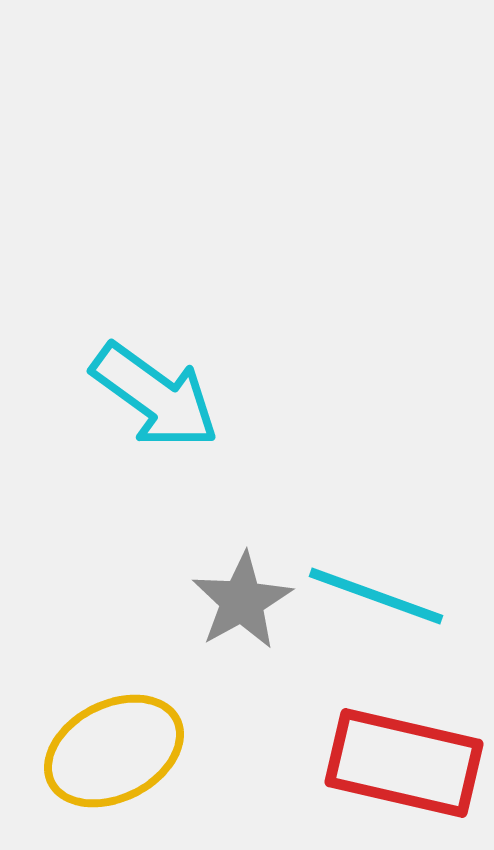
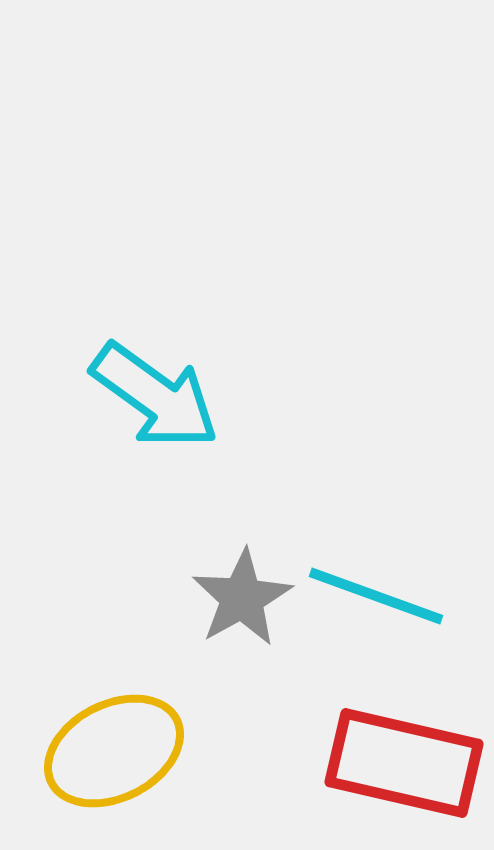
gray star: moved 3 px up
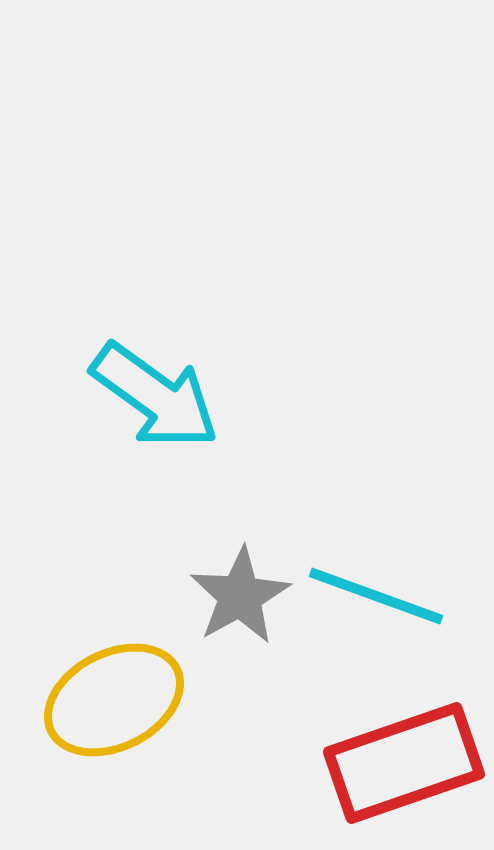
gray star: moved 2 px left, 2 px up
yellow ellipse: moved 51 px up
red rectangle: rotated 32 degrees counterclockwise
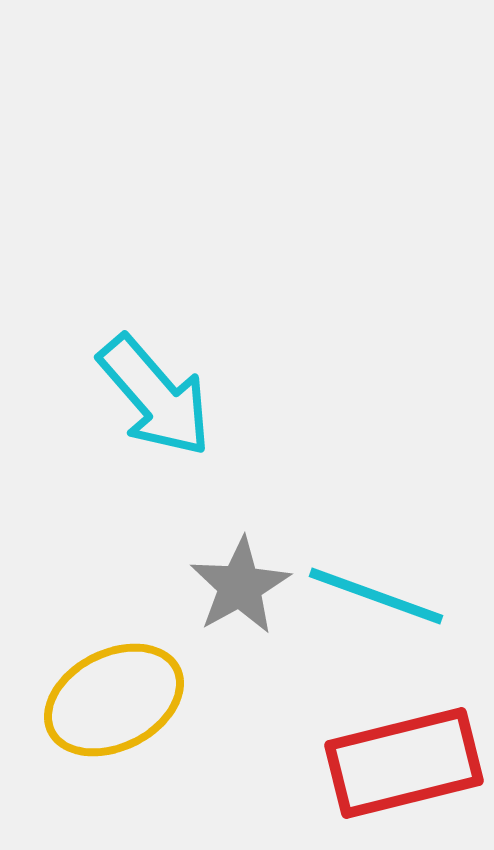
cyan arrow: rotated 13 degrees clockwise
gray star: moved 10 px up
red rectangle: rotated 5 degrees clockwise
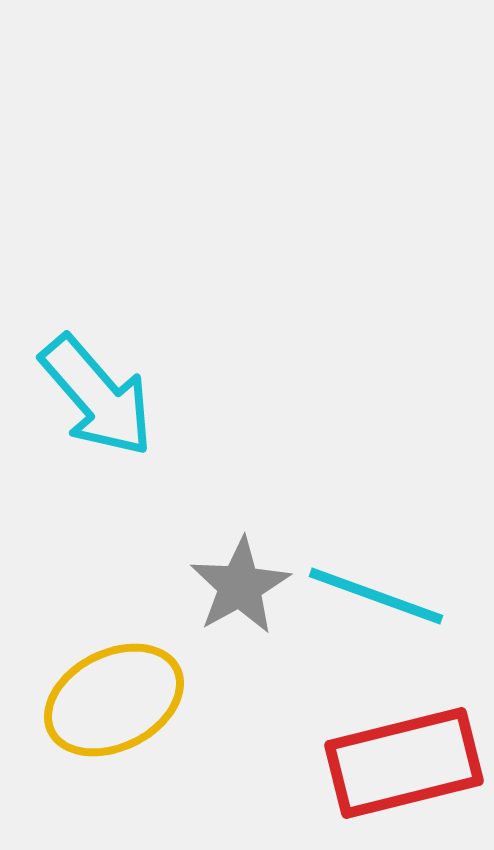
cyan arrow: moved 58 px left
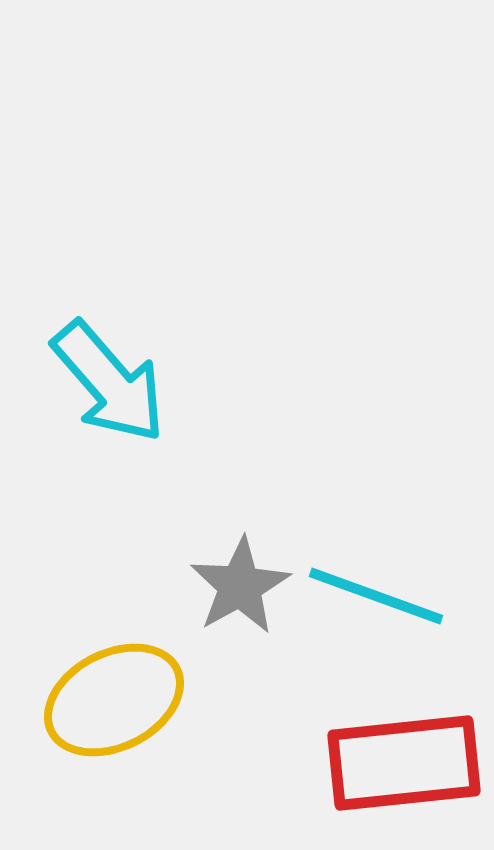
cyan arrow: moved 12 px right, 14 px up
red rectangle: rotated 8 degrees clockwise
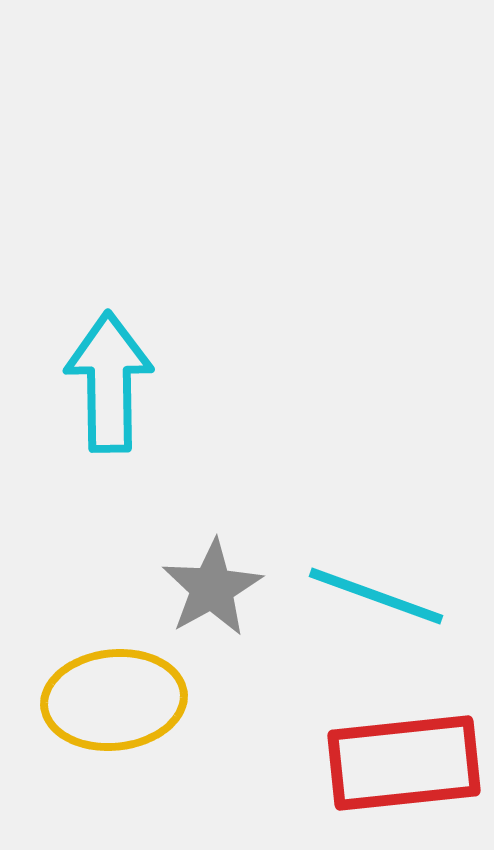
cyan arrow: rotated 140 degrees counterclockwise
gray star: moved 28 px left, 2 px down
yellow ellipse: rotated 21 degrees clockwise
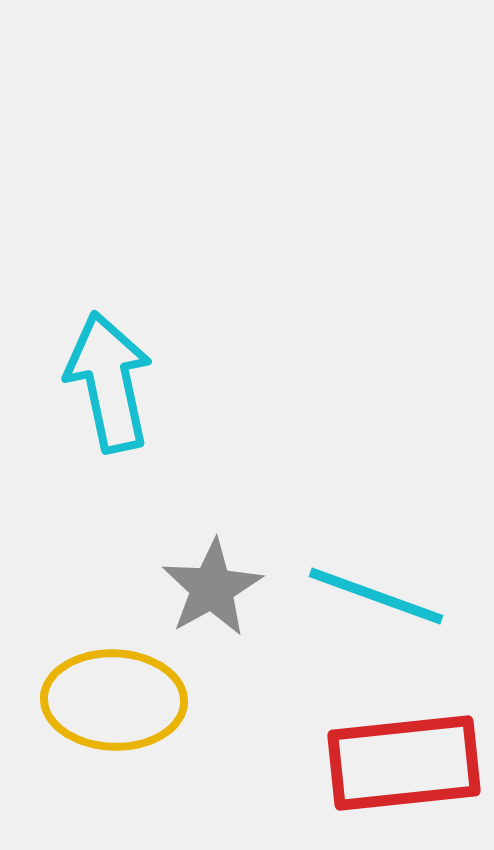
cyan arrow: rotated 11 degrees counterclockwise
yellow ellipse: rotated 8 degrees clockwise
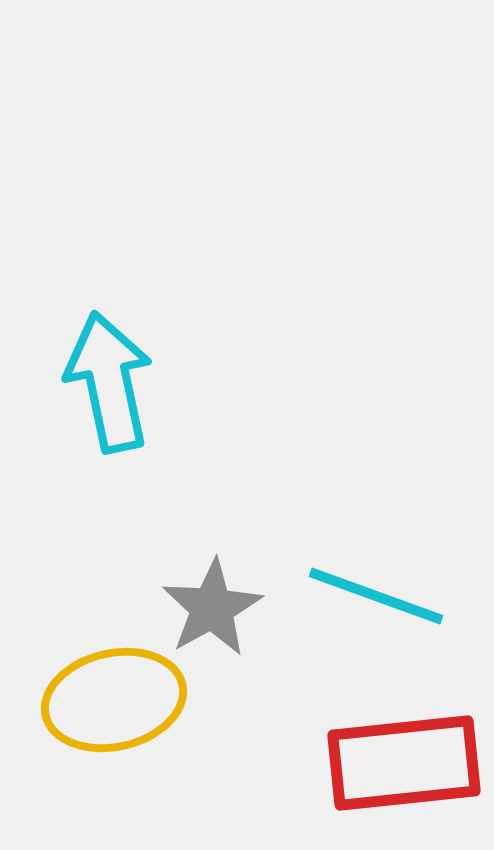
gray star: moved 20 px down
yellow ellipse: rotated 15 degrees counterclockwise
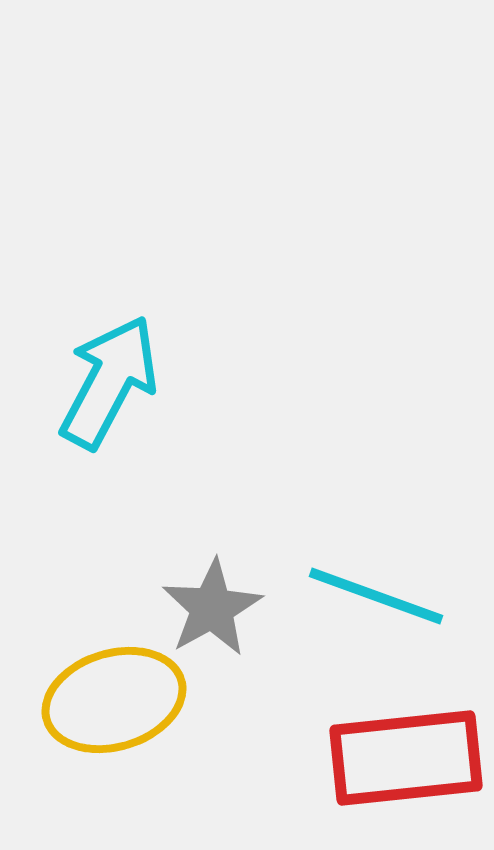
cyan arrow: rotated 40 degrees clockwise
yellow ellipse: rotated 4 degrees counterclockwise
red rectangle: moved 2 px right, 5 px up
